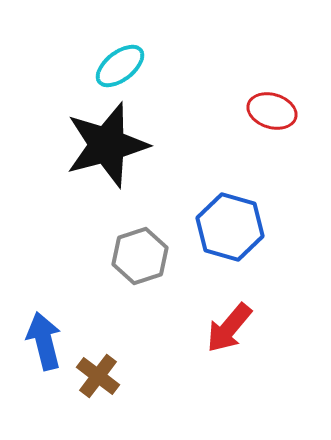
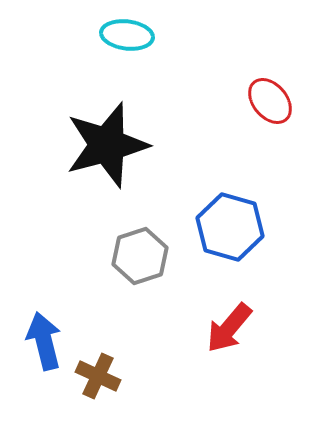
cyan ellipse: moved 7 px right, 31 px up; rotated 45 degrees clockwise
red ellipse: moved 2 px left, 10 px up; rotated 33 degrees clockwise
brown cross: rotated 12 degrees counterclockwise
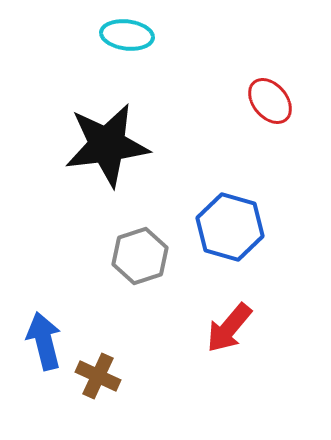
black star: rotated 8 degrees clockwise
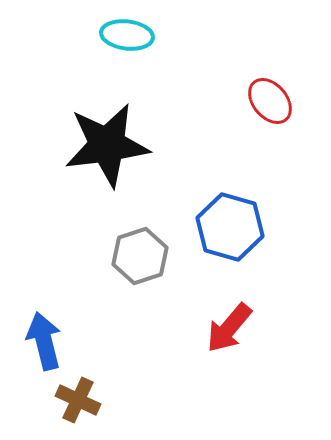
brown cross: moved 20 px left, 24 px down
